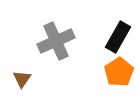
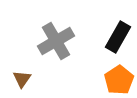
gray cross: rotated 6 degrees counterclockwise
orange pentagon: moved 8 px down
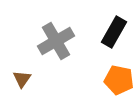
black rectangle: moved 4 px left, 5 px up
orange pentagon: rotated 28 degrees counterclockwise
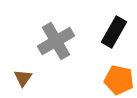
brown triangle: moved 1 px right, 1 px up
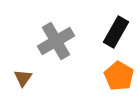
black rectangle: moved 2 px right
orange pentagon: moved 4 px up; rotated 20 degrees clockwise
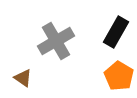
brown triangle: rotated 30 degrees counterclockwise
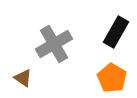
gray cross: moved 2 px left, 3 px down
orange pentagon: moved 7 px left, 2 px down
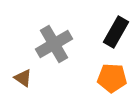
orange pentagon: rotated 28 degrees counterclockwise
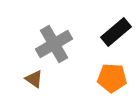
black rectangle: rotated 20 degrees clockwise
brown triangle: moved 11 px right, 1 px down
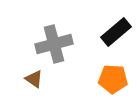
gray cross: rotated 15 degrees clockwise
orange pentagon: moved 1 px right, 1 px down
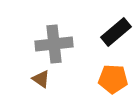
gray cross: rotated 9 degrees clockwise
brown triangle: moved 7 px right
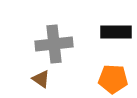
black rectangle: rotated 40 degrees clockwise
